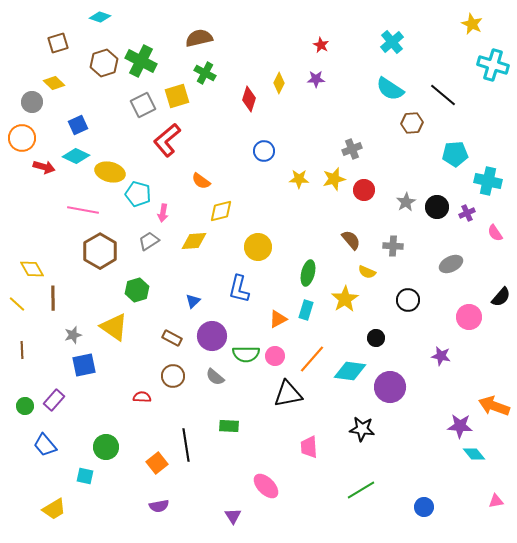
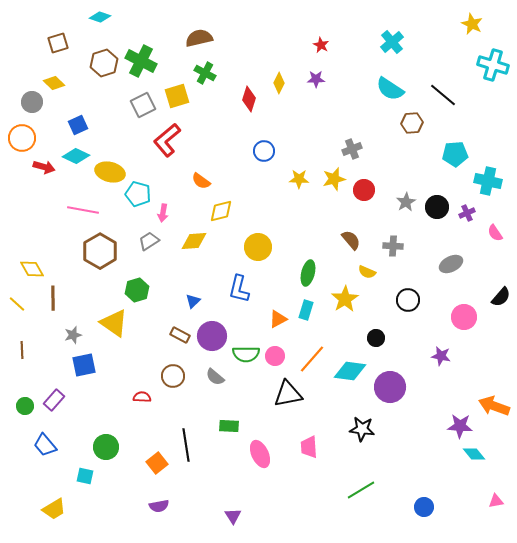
pink circle at (469, 317): moved 5 px left
yellow triangle at (114, 327): moved 4 px up
brown rectangle at (172, 338): moved 8 px right, 3 px up
pink ellipse at (266, 486): moved 6 px left, 32 px up; rotated 20 degrees clockwise
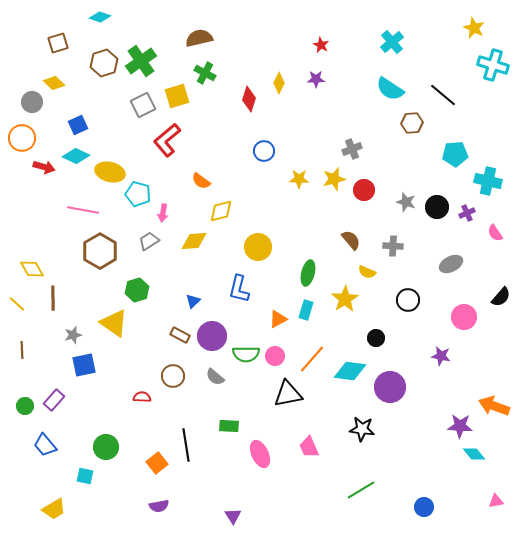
yellow star at (472, 24): moved 2 px right, 4 px down
green cross at (141, 61): rotated 28 degrees clockwise
gray star at (406, 202): rotated 24 degrees counterclockwise
pink trapezoid at (309, 447): rotated 20 degrees counterclockwise
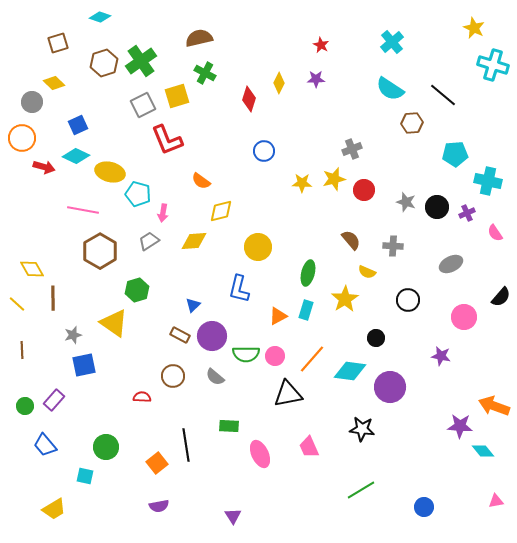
red L-shape at (167, 140): rotated 72 degrees counterclockwise
yellow star at (299, 179): moved 3 px right, 4 px down
blue triangle at (193, 301): moved 4 px down
orange triangle at (278, 319): moved 3 px up
cyan diamond at (474, 454): moved 9 px right, 3 px up
